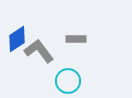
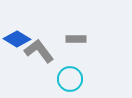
blue diamond: rotated 64 degrees clockwise
cyan circle: moved 2 px right, 2 px up
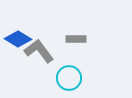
blue diamond: moved 1 px right
cyan circle: moved 1 px left, 1 px up
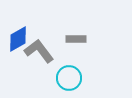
blue diamond: rotated 60 degrees counterclockwise
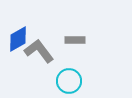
gray rectangle: moved 1 px left, 1 px down
cyan circle: moved 3 px down
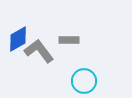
gray rectangle: moved 6 px left
cyan circle: moved 15 px right
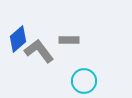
blue diamond: rotated 12 degrees counterclockwise
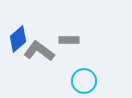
gray L-shape: rotated 16 degrees counterclockwise
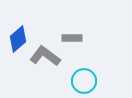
gray rectangle: moved 3 px right, 2 px up
gray L-shape: moved 6 px right, 5 px down
